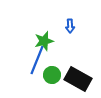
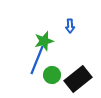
black rectangle: rotated 68 degrees counterclockwise
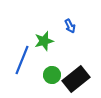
blue arrow: rotated 24 degrees counterclockwise
blue line: moved 15 px left
black rectangle: moved 2 px left
